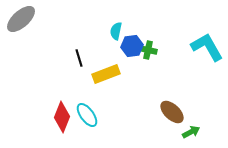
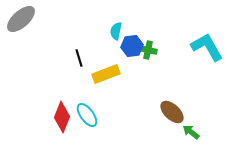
green arrow: rotated 114 degrees counterclockwise
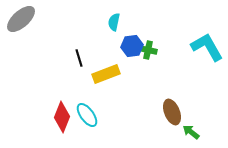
cyan semicircle: moved 2 px left, 9 px up
brown ellipse: rotated 25 degrees clockwise
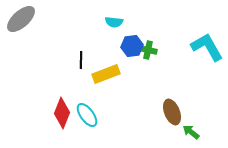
cyan semicircle: rotated 96 degrees counterclockwise
black line: moved 2 px right, 2 px down; rotated 18 degrees clockwise
red diamond: moved 4 px up
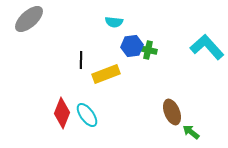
gray ellipse: moved 8 px right
cyan L-shape: rotated 12 degrees counterclockwise
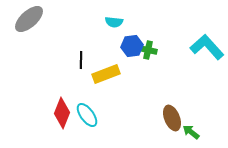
brown ellipse: moved 6 px down
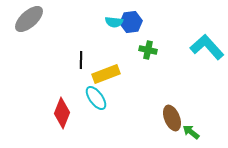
blue hexagon: moved 1 px left, 24 px up
cyan ellipse: moved 9 px right, 17 px up
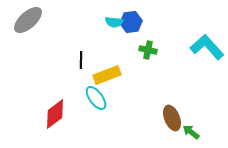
gray ellipse: moved 1 px left, 1 px down
yellow rectangle: moved 1 px right, 1 px down
red diamond: moved 7 px left, 1 px down; rotated 32 degrees clockwise
